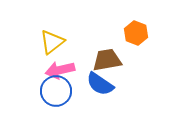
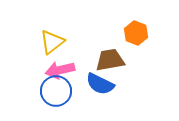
brown trapezoid: moved 3 px right
blue semicircle: rotated 8 degrees counterclockwise
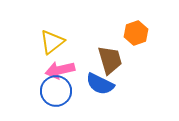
orange hexagon: rotated 20 degrees clockwise
brown trapezoid: rotated 84 degrees clockwise
